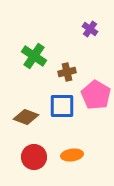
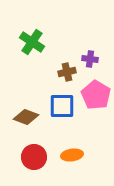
purple cross: moved 30 px down; rotated 28 degrees counterclockwise
green cross: moved 2 px left, 14 px up
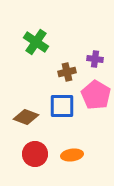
green cross: moved 4 px right
purple cross: moved 5 px right
red circle: moved 1 px right, 3 px up
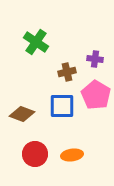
brown diamond: moved 4 px left, 3 px up
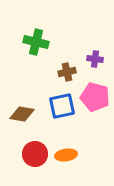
green cross: rotated 20 degrees counterclockwise
pink pentagon: moved 1 px left, 2 px down; rotated 16 degrees counterclockwise
blue square: rotated 12 degrees counterclockwise
brown diamond: rotated 10 degrees counterclockwise
orange ellipse: moved 6 px left
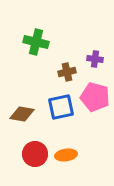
blue square: moved 1 px left, 1 px down
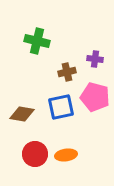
green cross: moved 1 px right, 1 px up
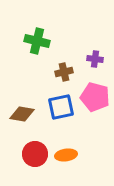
brown cross: moved 3 px left
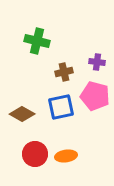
purple cross: moved 2 px right, 3 px down
pink pentagon: moved 1 px up
brown diamond: rotated 20 degrees clockwise
orange ellipse: moved 1 px down
